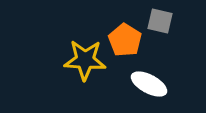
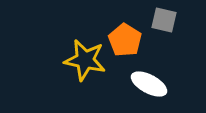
gray square: moved 4 px right, 1 px up
yellow star: rotated 9 degrees clockwise
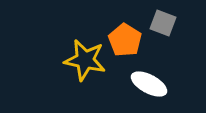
gray square: moved 1 px left, 3 px down; rotated 8 degrees clockwise
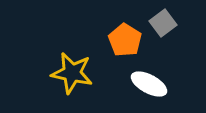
gray square: rotated 32 degrees clockwise
yellow star: moved 13 px left, 13 px down
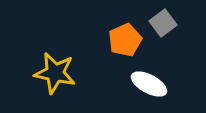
orange pentagon: rotated 16 degrees clockwise
yellow star: moved 17 px left
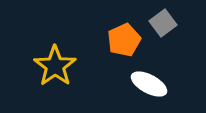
orange pentagon: moved 1 px left
yellow star: moved 7 px up; rotated 24 degrees clockwise
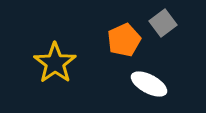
yellow star: moved 3 px up
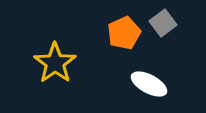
orange pentagon: moved 7 px up
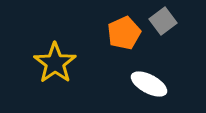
gray square: moved 2 px up
